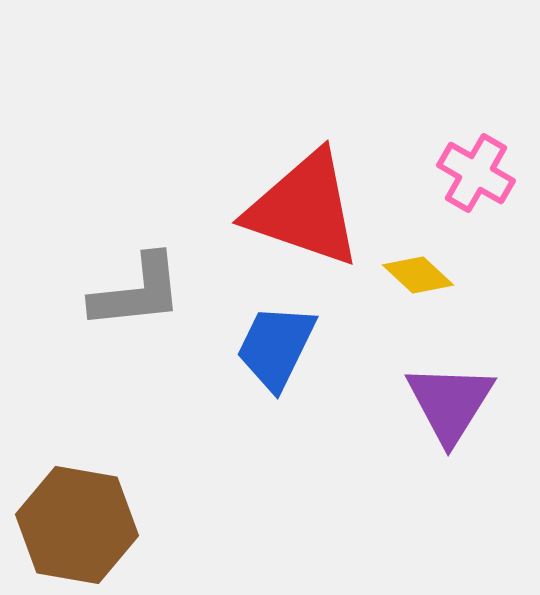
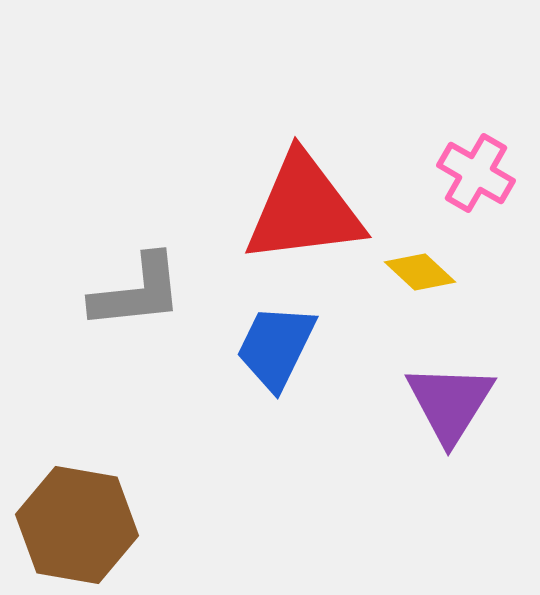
red triangle: rotated 26 degrees counterclockwise
yellow diamond: moved 2 px right, 3 px up
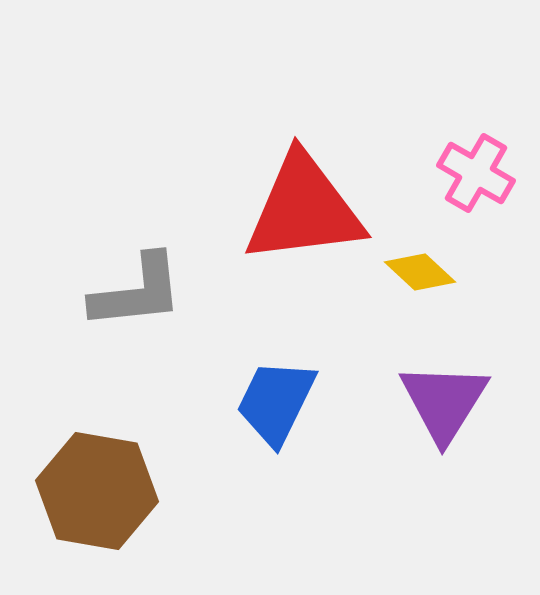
blue trapezoid: moved 55 px down
purple triangle: moved 6 px left, 1 px up
brown hexagon: moved 20 px right, 34 px up
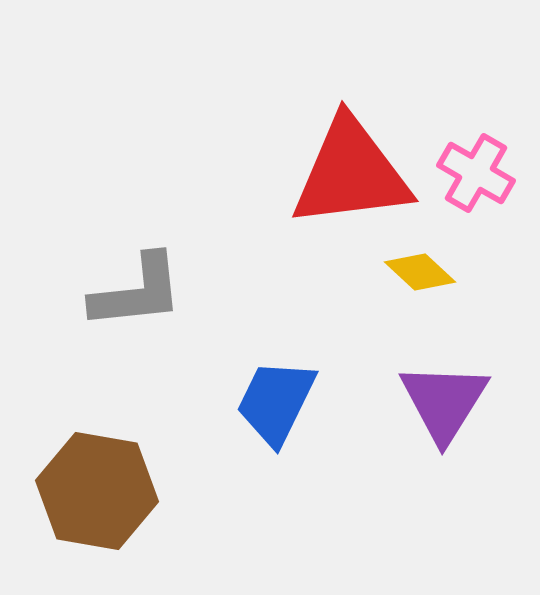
red triangle: moved 47 px right, 36 px up
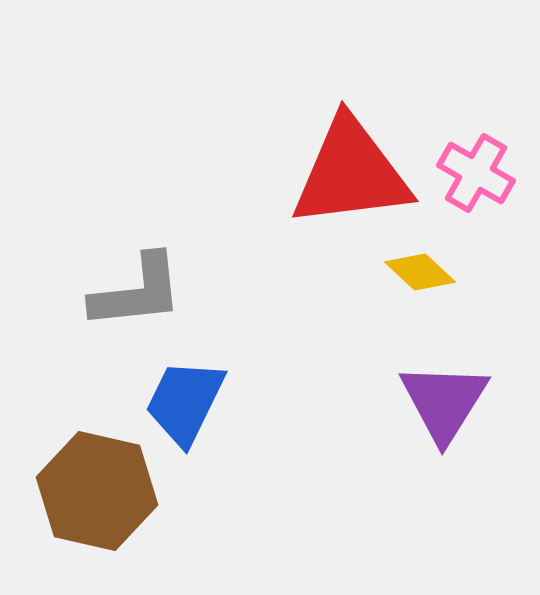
blue trapezoid: moved 91 px left
brown hexagon: rotated 3 degrees clockwise
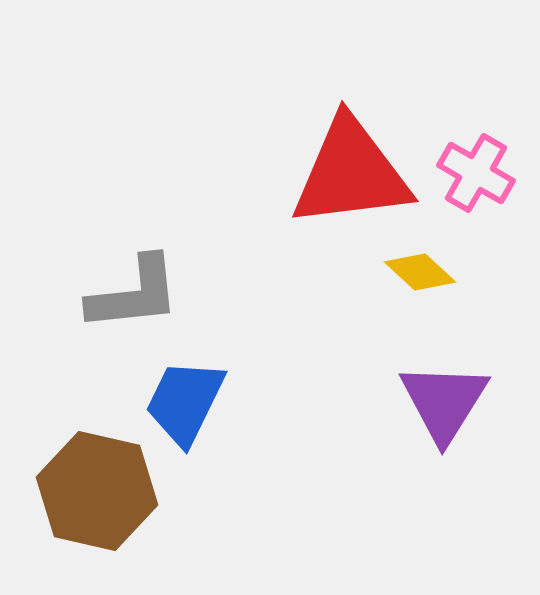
gray L-shape: moved 3 px left, 2 px down
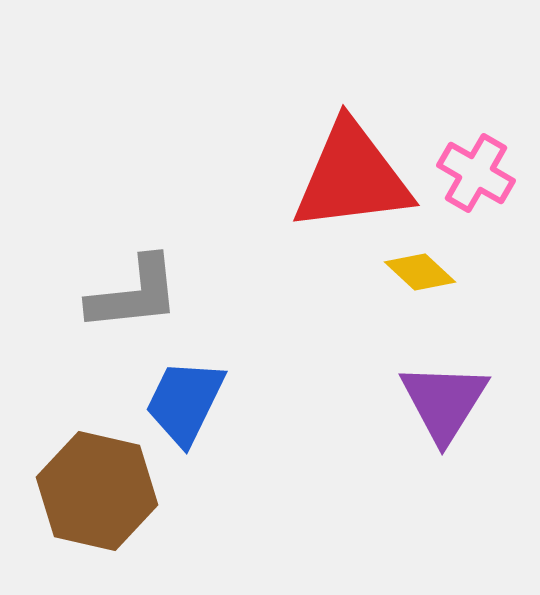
red triangle: moved 1 px right, 4 px down
